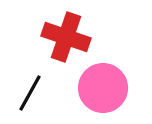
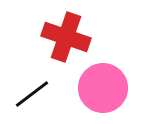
black line: moved 2 px right, 1 px down; rotated 24 degrees clockwise
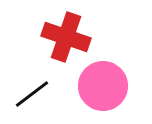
pink circle: moved 2 px up
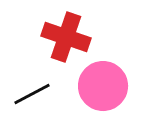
black line: rotated 9 degrees clockwise
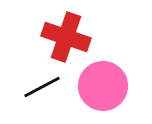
black line: moved 10 px right, 7 px up
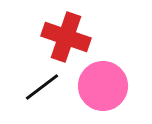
black line: rotated 9 degrees counterclockwise
